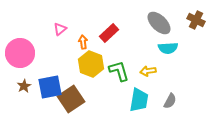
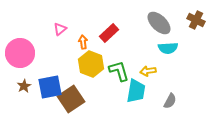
cyan trapezoid: moved 3 px left, 9 px up
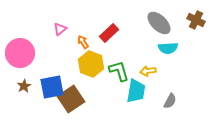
orange arrow: rotated 24 degrees counterclockwise
blue square: moved 2 px right
